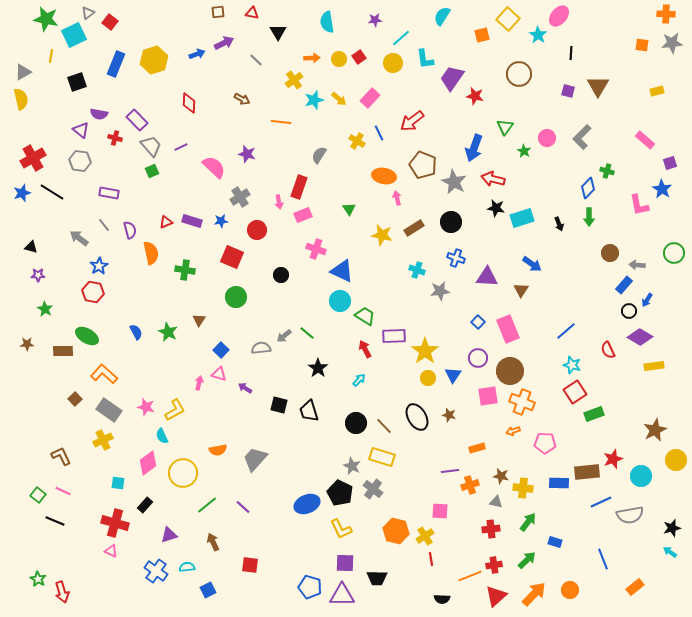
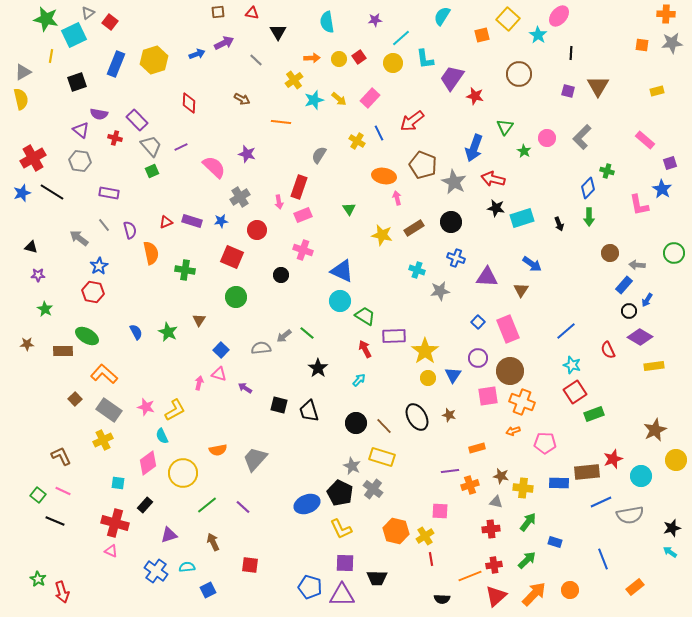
pink cross at (316, 249): moved 13 px left, 1 px down
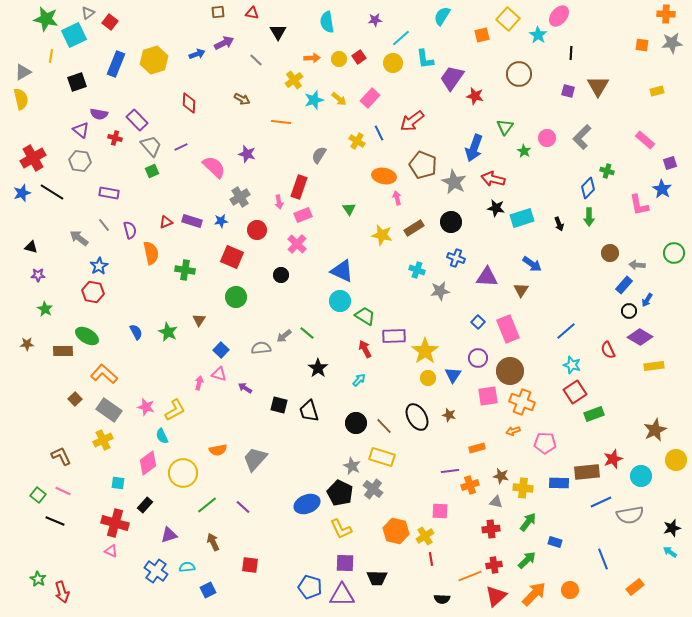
pink cross at (303, 250): moved 6 px left, 6 px up; rotated 24 degrees clockwise
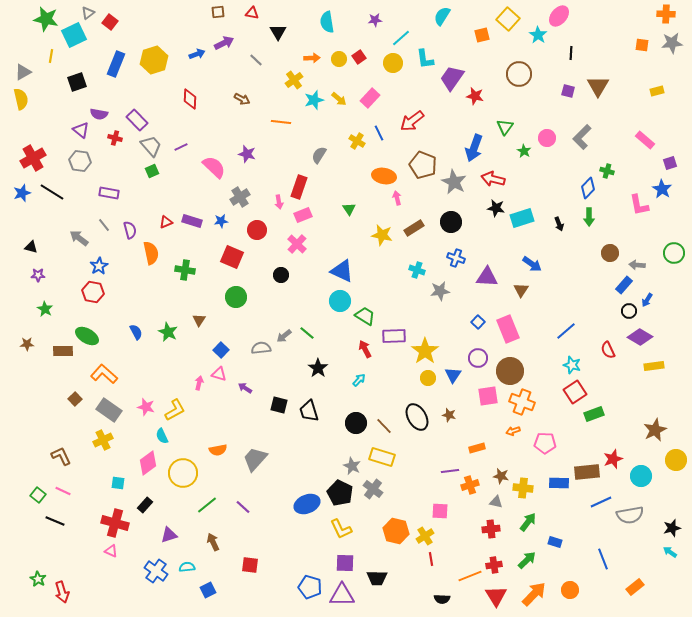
red diamond at (189, 103): moved 1 px right, 4 px up
red triangle at (496, 596): rotated 20 degrees counterclockwise
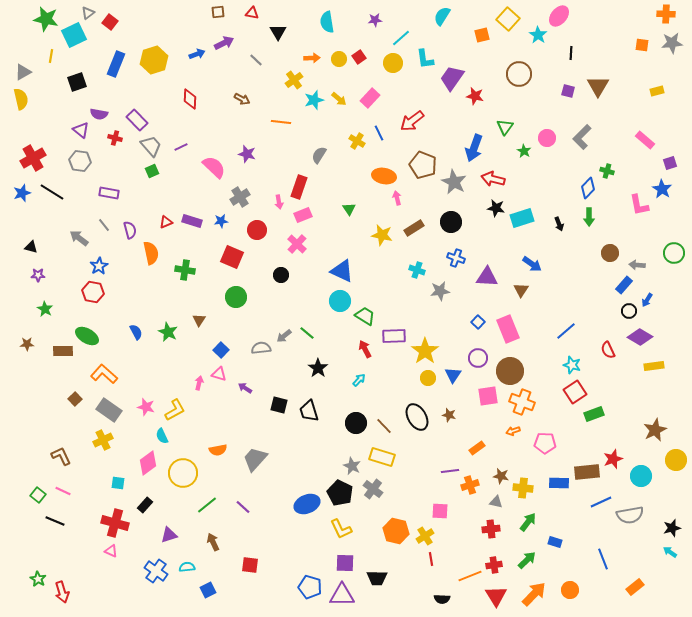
orange rectangle at (477, 448): rotated 21 degrees counterclockwise
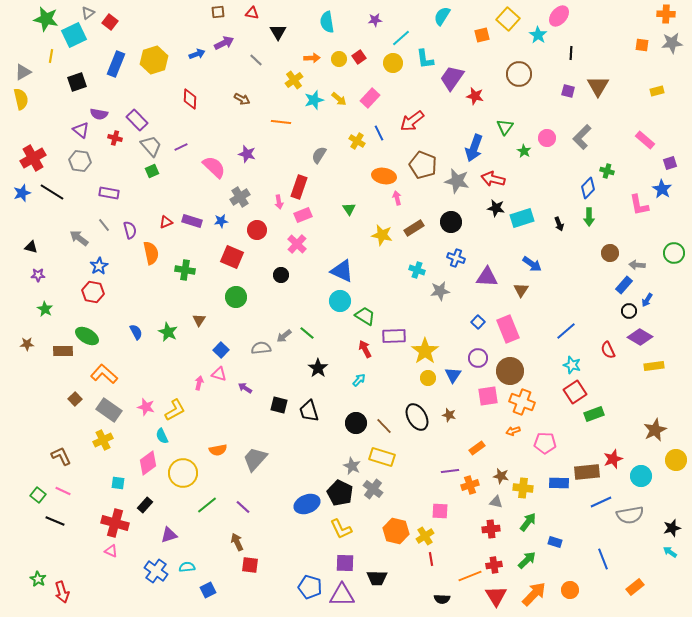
gray star at (454, 182): moved 3 px right, 1 px up; rotated 15 degrees counterclockwise
brown arrow at (213, 542): moved 24 px right
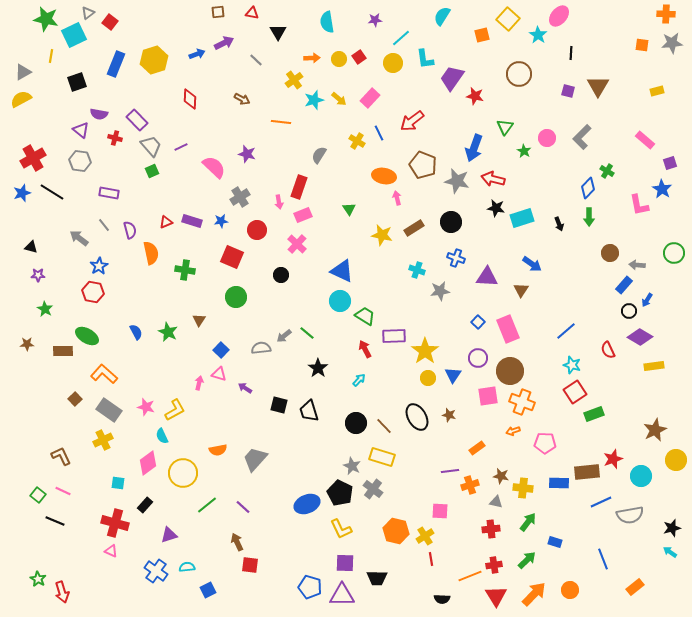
yellow semicircle at (21, 99): rotated 105 degrees counterclockwise
green cross at (607, 171): rotated 16 degrees clockwise
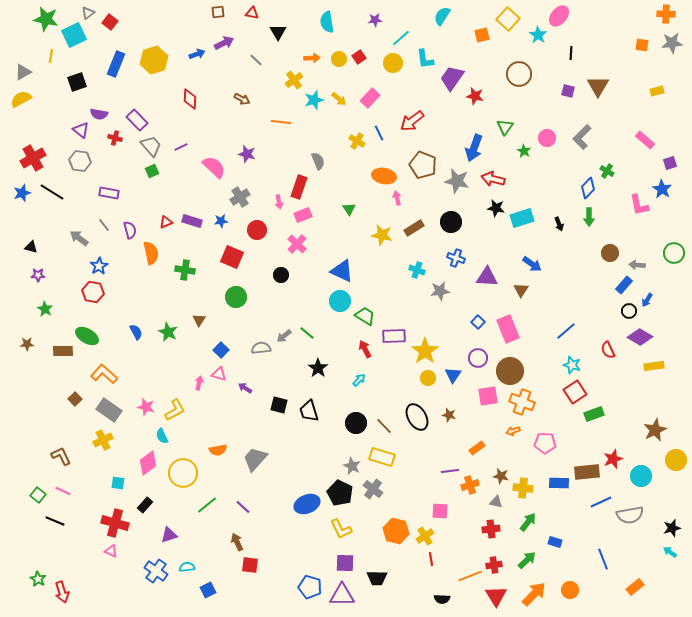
gray semicircle at (319, 155): moved 1 px left, 6 px down; rotated 126 degrees clockwise
